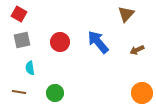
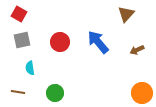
brown line: moved 1 px left
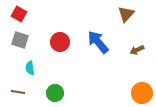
gray square: moved 2 px left; rotated 30 degrees clockwise
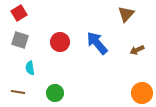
red square: moved 1 px up; rotated 28 degrees clockwise
blue arrow: moved 1 px left, 1 px down
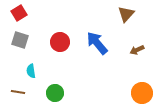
cyan semicircle: moved 1 px right, 3 px down
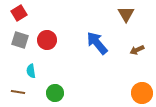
brown triangle: rotated 12 degrees counterclockwise
red circle: moved 13 px left, 2 px up
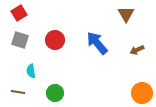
red circle: moved 8 px right
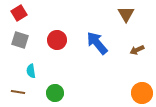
red circle: moved 2 px right
